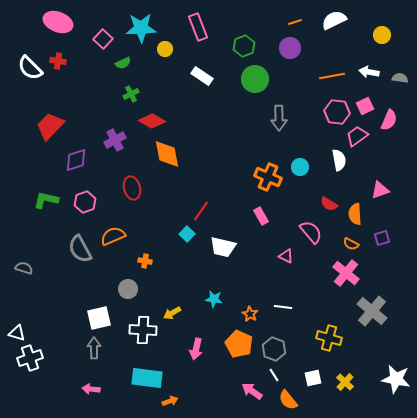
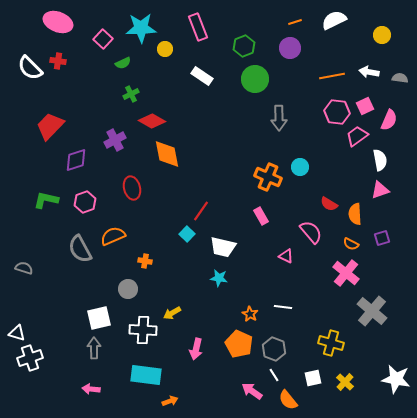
white semicircle at (339, 160): moved 41 px right
cyan star at (214, 299): moved 5 px right, 21 px up
yellow cross at (329, 338): moved 2 px right, 5 px down
cyan rectangle at (147, 378): moved 1 px left, 3 px up
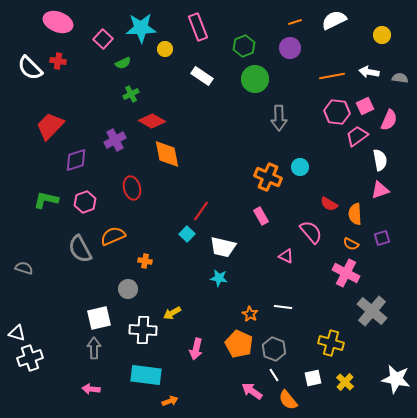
pink cross at (346, 273): rotated 12 degrees counterclockwise
